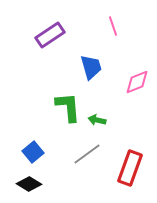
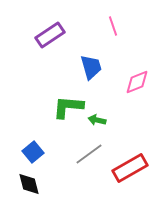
green L-shape: rotated 80 degrees counterclockwise
gray line: moved 2 px right
red rectangle: rotated 40 degrees clockwise
black diamond: rotated 45 degrees clockwise
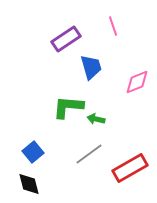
purple rectangle: moved 16 px right, 4 px down
green arrow: moved 1 px left, 1 px up
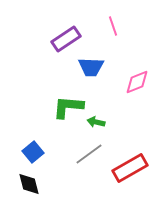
blue trapezoid: rotated 108 degrees clockwise
green arrow: moved 3 px down
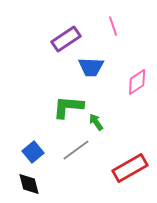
pink diamond: rotated 12 degrees counterclockwise
green arrow: rotated 42 degrees clockwise
gray line: moved 13 px left, 4 px up
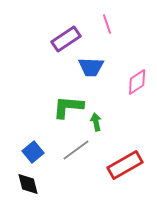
pink line: moved 6 px left, 2 px up
green arrow: rotated 24 degrees clockwise
red rectangle: moved 5 px left, 3 px up
black diamond: moved 1 px left
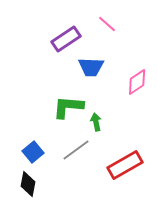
pink line: rotated 30 degrees counterclockwise
black diamond: rotated 25 degrees clockwise
